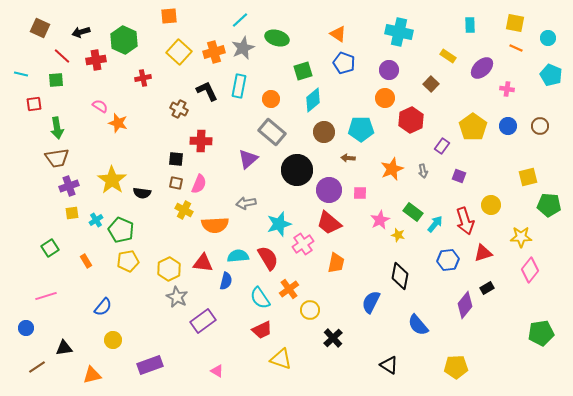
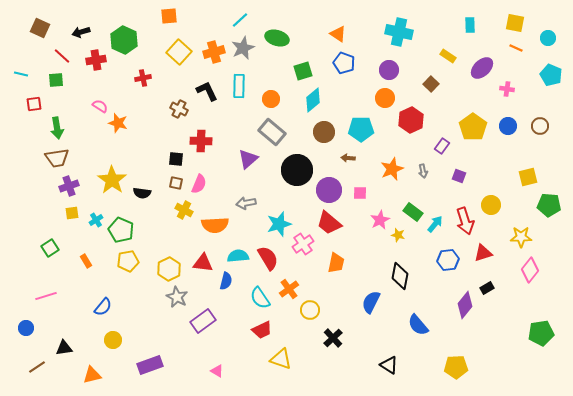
cyan rectangle at (239, 86): rotated 10 degrees counterclockwise
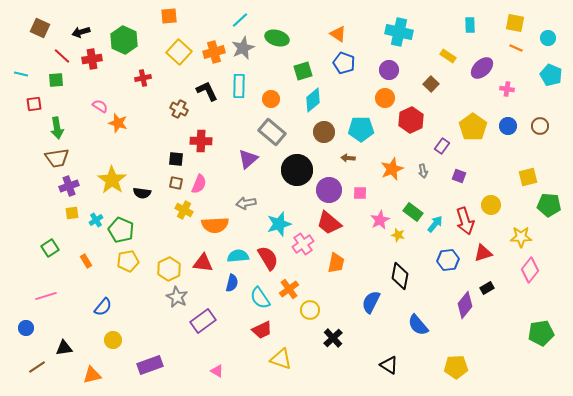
red cross at (96, 60): moved 4 px left, 1 px up
blue semicircle at (226, 281): moved 6 px right, 2 px down
